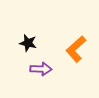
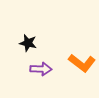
orange L-shape: moved 6 px right, 14 px down; rotated 100 degrees counterclockwise
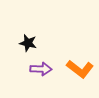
orange L-shape: moved 2 px left, 6 px down
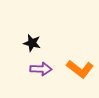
black star: moved 4 px right
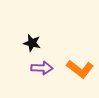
purple arrow: moved 1 px right, 1 px up
